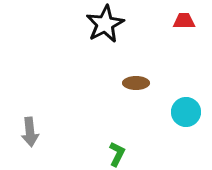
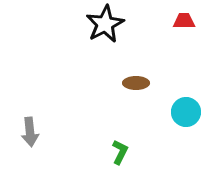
green L-shape: moved 3 px right, 2 px up
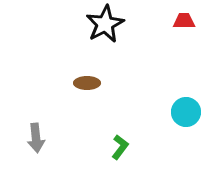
brown ellipse: moved 49 px left
gray arrow: moved 6 px right, 6 px down
green L-shape: moved 5 px up; rotated 10 degrees clockwise
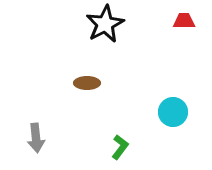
cyan circle: moved 13 px left
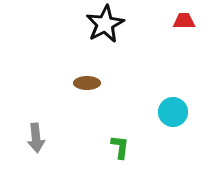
green L-shape: rotated 30 degrees counterclockwise
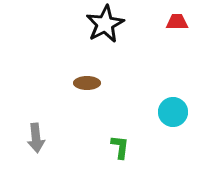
red trapezoid: moved 7 px left, 1 px down
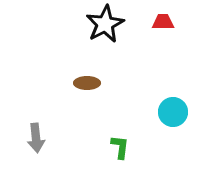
red trapezoid: moved 14 px left
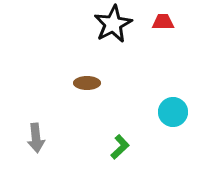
black star: moved 8 px right
green L-shape: rotated 40 degrees clockwise
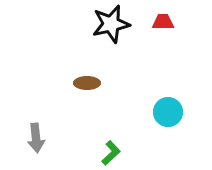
black star: moved 2 px left; rotated 15 degrees clockwise
cyan circle: moved 5 px left
green L-shape: moved 9 px left, 6 px down
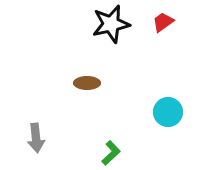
red trapezoid: rotated 35 degrees counterclockwise
